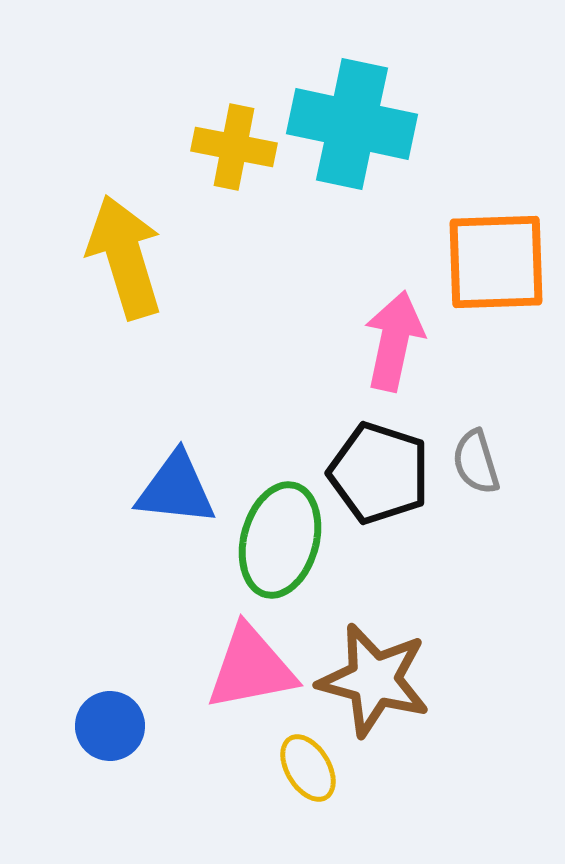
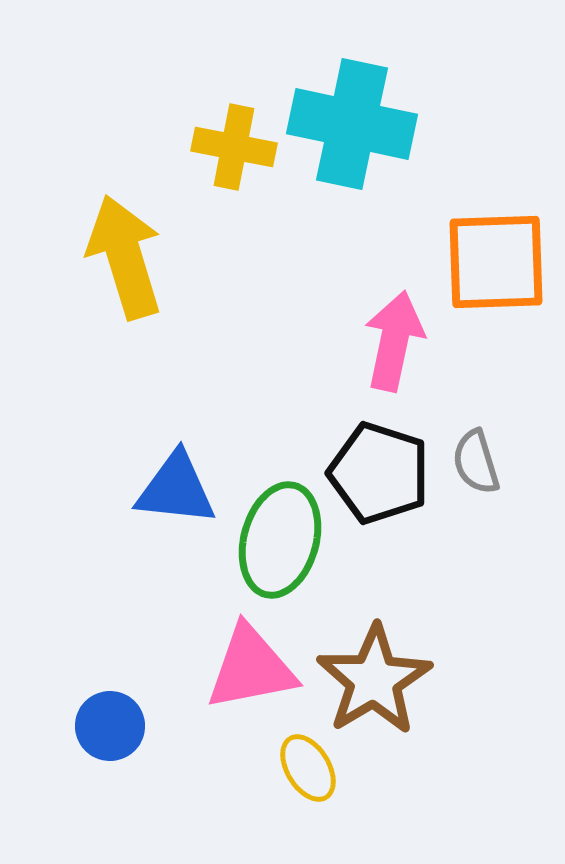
brown star: rotated 26 degrees clockwise
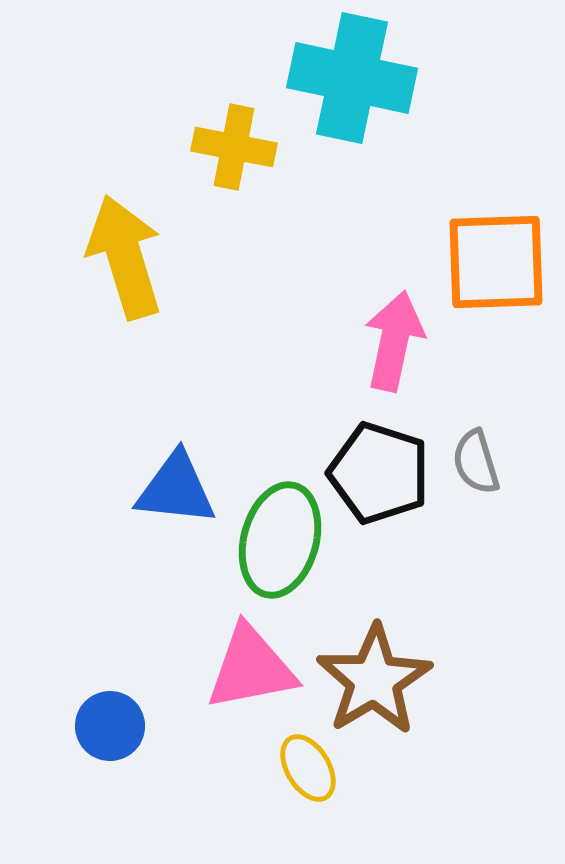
cyan cross: moved 46 px up
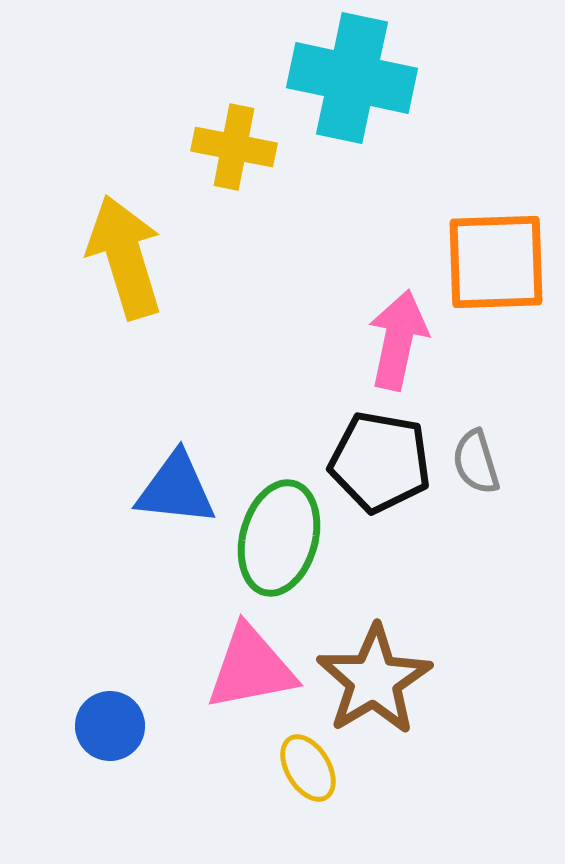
pink arrow: moved 4 px right, 1 px up
black pentagon: moved 1 px right, 11 px up; rotated 8 degrees counterclockwise
green ellipse: moved 1 px left, 2 px up
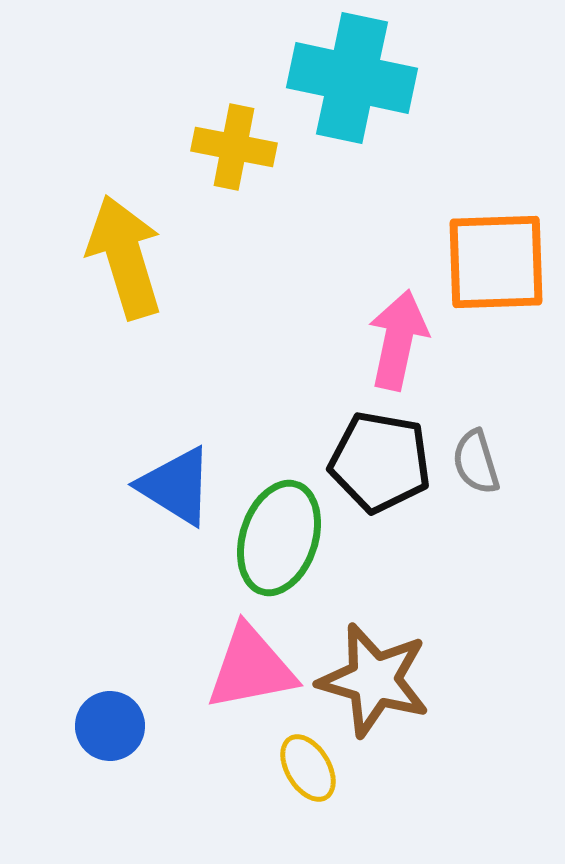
blue triangle: moved 3 px up; rotated 26 degrees clockwise
green ellipse: rotated 3 degrees clockwise
brown star: rotated 25 degrees counterclockwise
